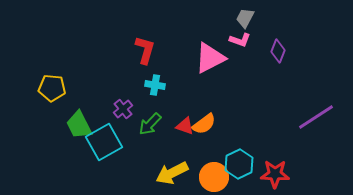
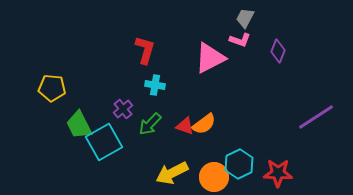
red star: moved 3 px right, 1 px up
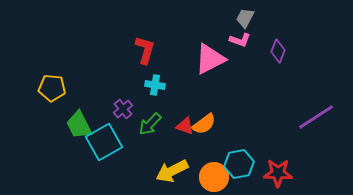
pink triangle: moved 1 px down
cyan hexagon: rotated 16 degrees clockwise
yellow arrow: moved 2 px up
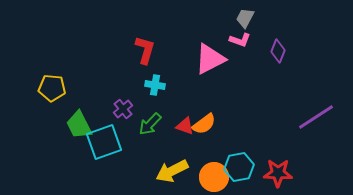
cyan square: rotated 9 degrees clockwise
cyan hexagon: moved 3 px down
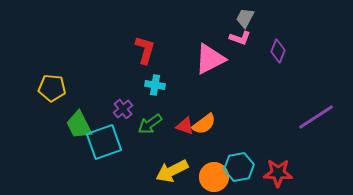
pink L-shape: moved 2 px up
green arrow: rotated 10 degrees clockwise
